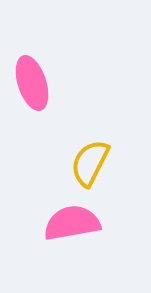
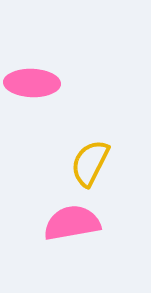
pink ellipse: rotated 70 degrees counterclockwise
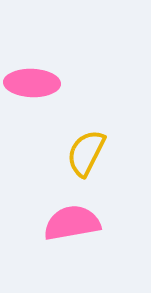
yellow semicircle: moved 4 px left, 10 px up
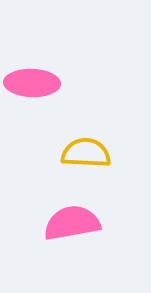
yellow semicircle: rotated 66 degrees clockwise
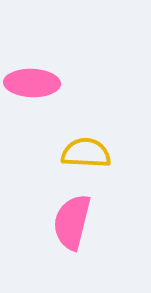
pink semicircle: moved 1 px up; rotated 66 degrees counterclockwise
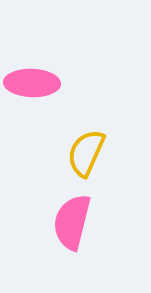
yellow semicircle: rotated 69 degrees counterclockwise
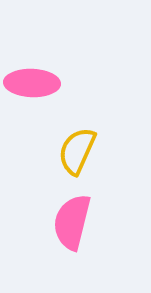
yellow semicircle: moved 9 px left, 2 px up
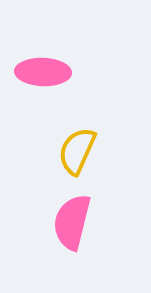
pink ellipse: moved 11 px right, 11 px up
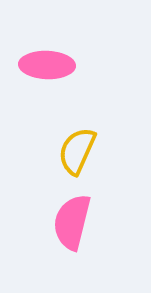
pink ellipse: moved 4 px right, 7 px up
